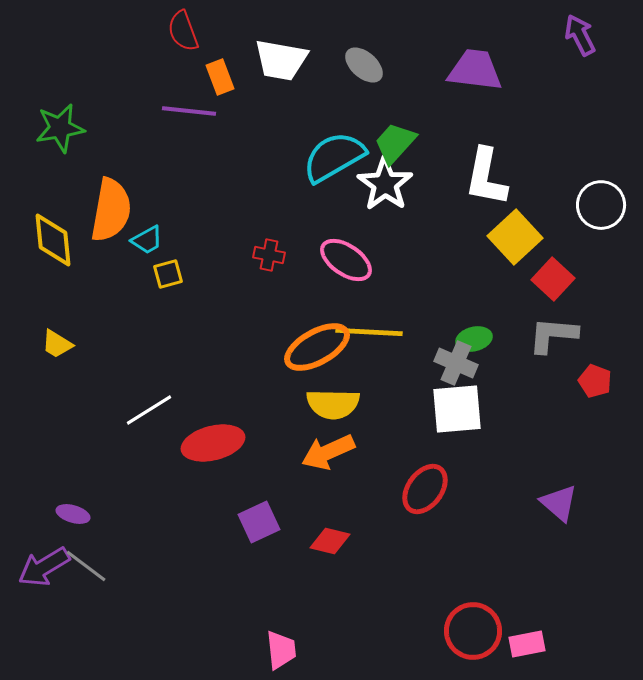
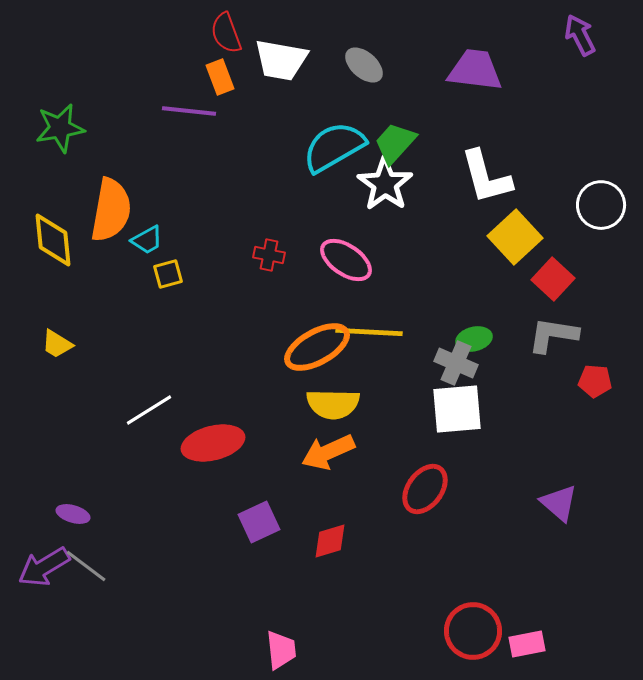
red semicircle at (183, 31): moved 43 px right, 2 px down
cyan semicircle at (334, 157): moved 10 px up
white L-shape at (486, 177): rotated 26 degrees counterclockwise
gray L-shape at (553, 335): rotated 4 degrees clockwise
red pentagon at (595, 381): rotated 16 degrees counterclockwise
red diamond at (330, 541): rotated 30 degrees counterclockwise
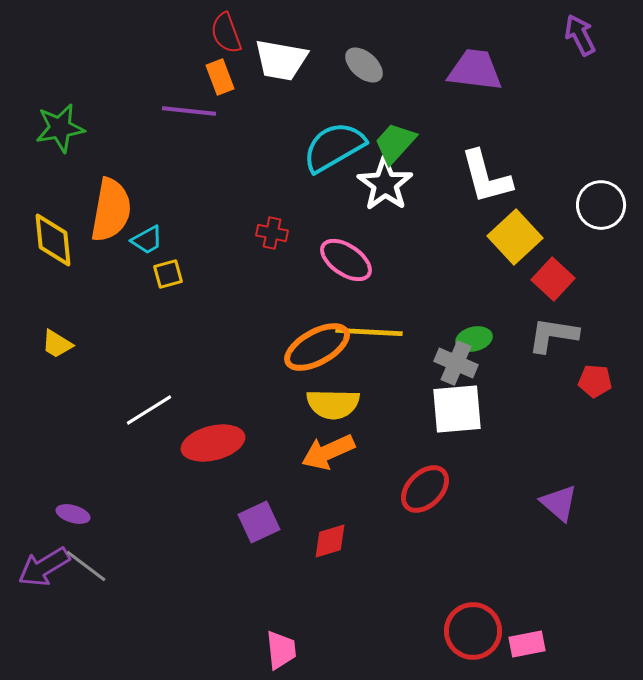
red cross at (269, 255): moved 3 px right, 22 px up
red ellipse at (425, 489): rotated 9 degrees clockwise
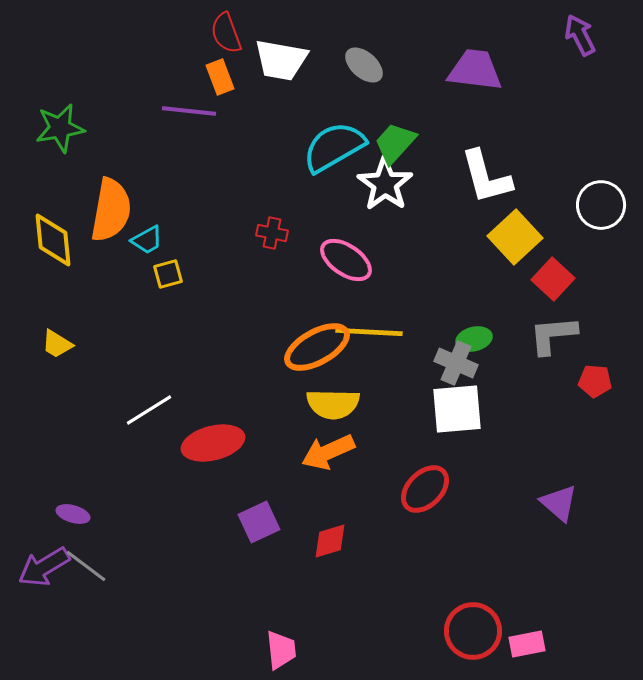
gray L-shape at (553, 335): rotated 14 degrees counterclockwise
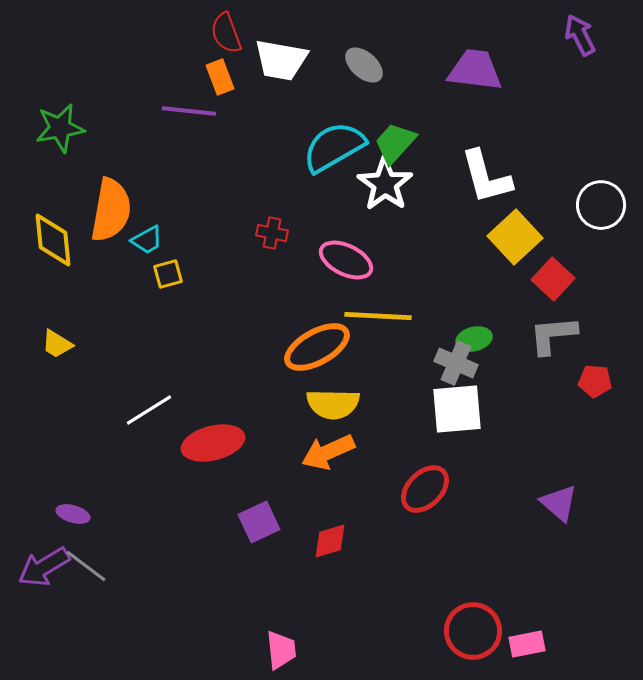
pink ellipse at (346, 260): rotated 8 degrees counterclockwise
yellow line at (369, 332): moved 9 px right, 16 px up
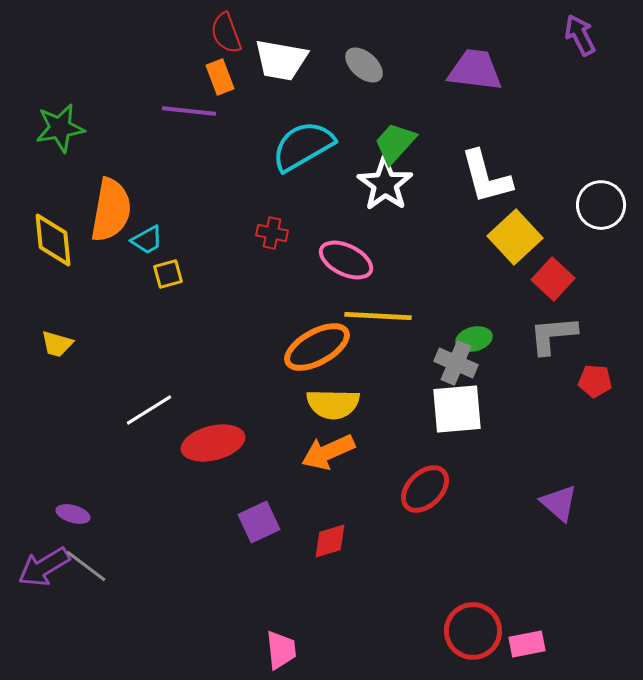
cyan semicircle at (334, 147): moved 31 px left, 1 px up
yellow trapezoid at (57, 344): rotated 16 degrees counterclockwise
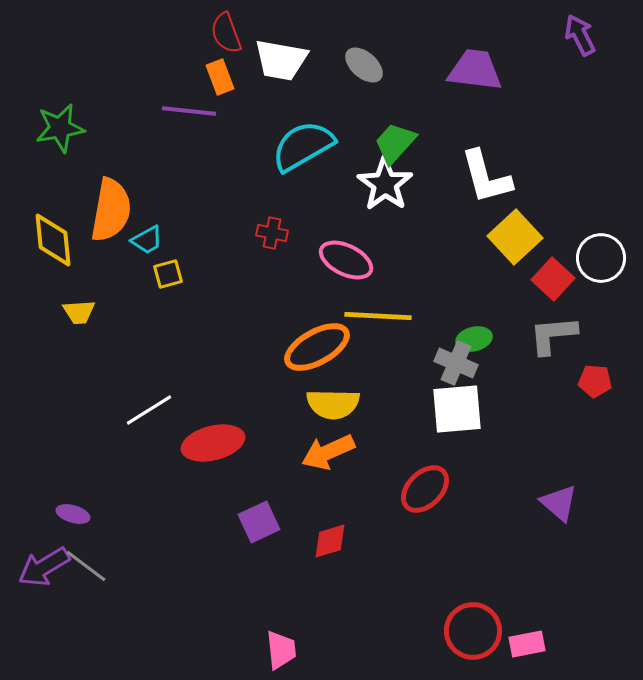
white circle at (601, 205): moved 53 px down
yellow trapezoid at (57, 344): moved 22 px right, 32 px up; rotated 20 degrees counterclockwise
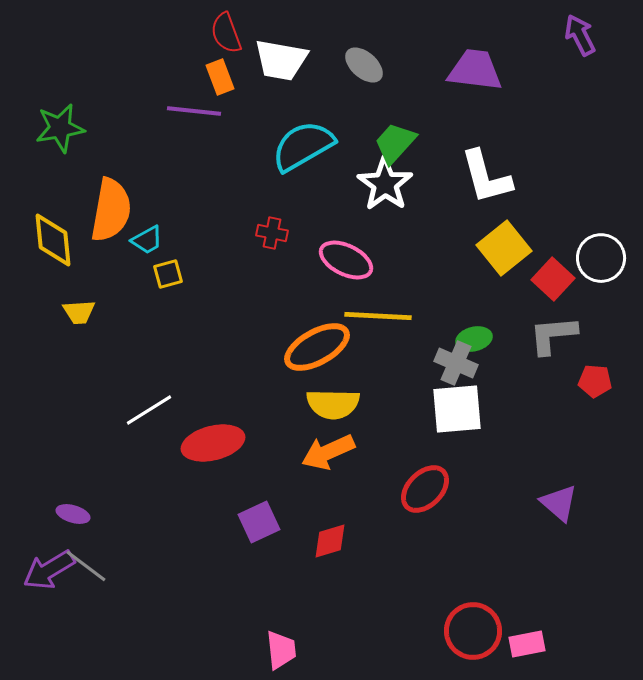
purple line at (189, 111): moved 5 px right
yellow square at (515, 237): moved 11 px left, 11 px down; rotated 4 degrees clockwise
purple arrow at (44, 567): moved 5 px right, 3 px down
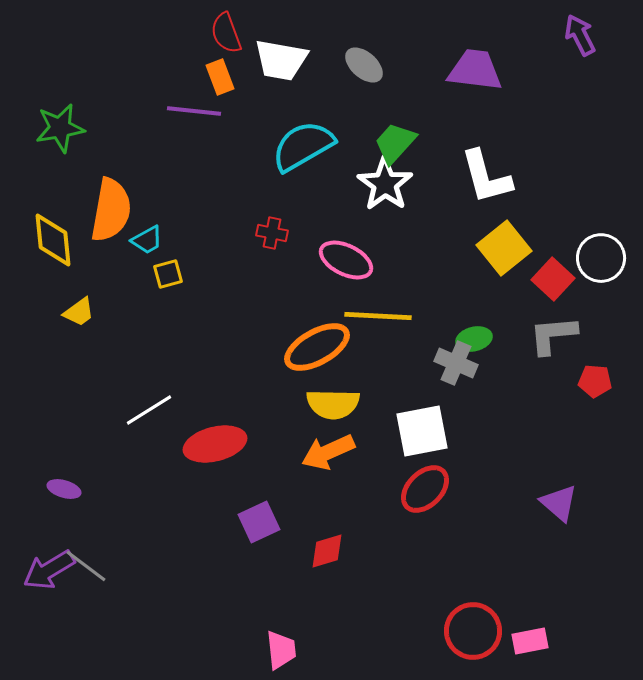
yellow trapezoid at (79, 312): rotated 32 degrees counterclockwise
white square at (457, 409): moved 35 px left, 22 px down; rotated 6 degrees counterclockwise
red ellipse at (213, 443): moved 2 px right, 1 px down
purple ellipse at (73, 514): moved 9 px left, 25 px up
red diamond at (330, 541): moved 3 px left, 10 px down
pink rectangle at (527, 644): moved 3 px right, 3 px up
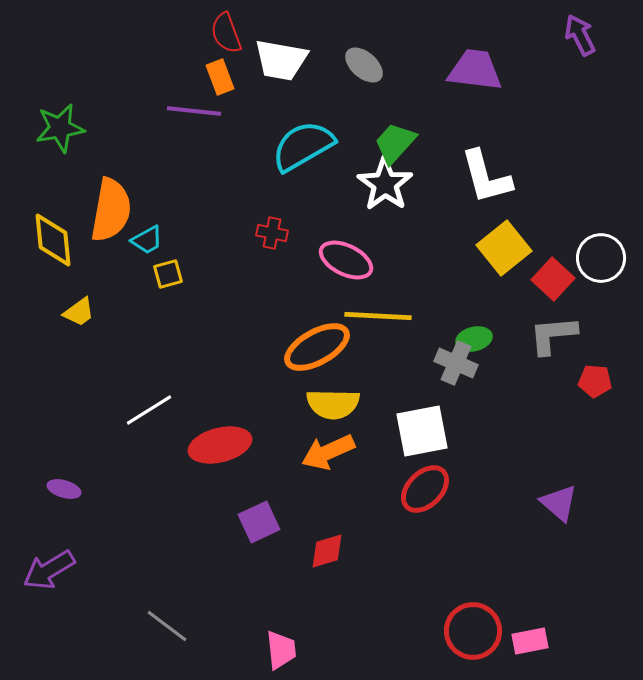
red ellipse at (215, 444): moved 5 px right, 1 px down
gray line at (86, 566): moved 81 px right, 60 px down
